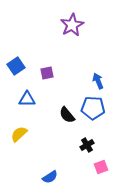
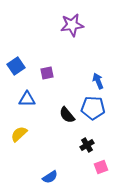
purple star: rotated 20 degrees clockwise
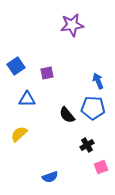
blue semicircle: rotated 14 degrees clockwise
